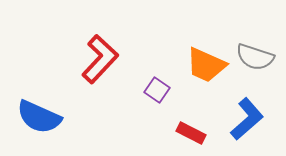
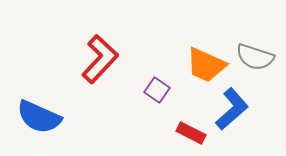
blue L-shape: moved 15 px left, 10 px up
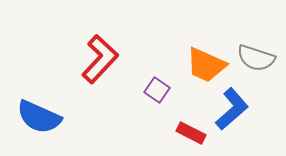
gray semicircle: moved 1 px right, 1 px down
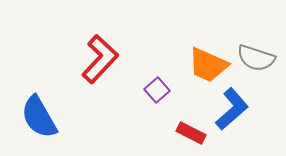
orange trapezoid: moved 2 px right
purple square: rotated 15 degrees clockwise
blue semicircle: rotated 36 degrees clockwise
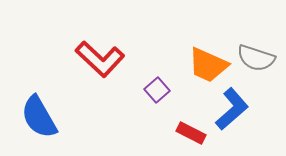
red L-shape: rotated 90 degrees clockwise
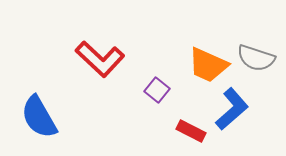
purple square: rotated 10 degrees counterclockwise
red rectangle: moved 2 px up
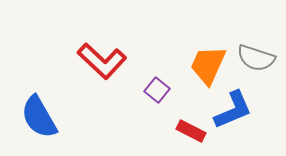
red L-shape: moved 2 px right, 2 px down
orange trapezoid: rotated 90 degrees clockwise
blue L-shape: moved 1 px right, 1 px down; rotated 18 degrees clockwise
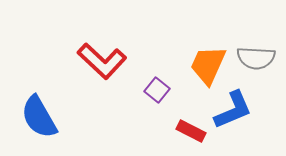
gray semicircle: rotated 15 degrees counterclockwise
